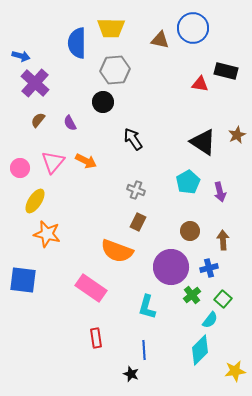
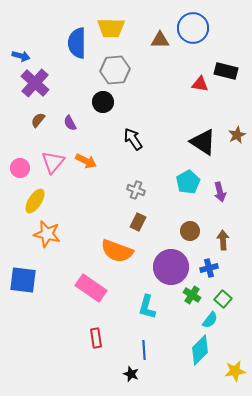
brown triangle: rotated 12 degrees counterclockwise
green cross: rotated 18 degrees counterclockwise
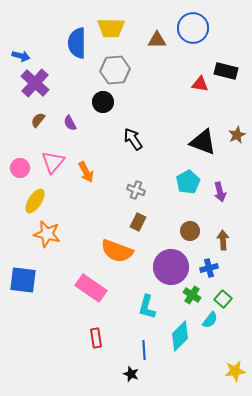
brown triangle: moved 3 px left
black triangle: rotated 12 degrees counterclockwise
orange arrow: moved 11 px down; rotated 35 degrees clockwise
cyan diamond: moved 20 px left, 14 px up
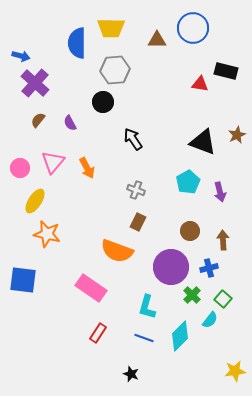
orange arrow: moved 1 px right, 4 px up
green cross: rotated 12 degrees clockwise
red rectangle: moved 2 px right, 5 px up; rotated 42 degrees clockwise
blue line: moved 12 px up; rotated 66 degrees counterclockwise
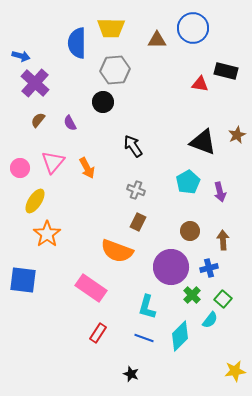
black arrow: moved 7 px down
orange star: rotated 24 degrees clockwise
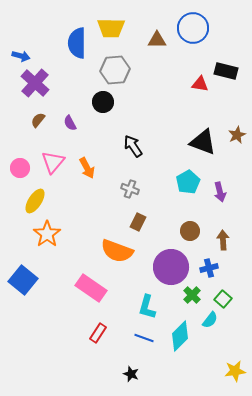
gray cross: moved 6 px left, 1 px up
blue square: rotated 32 degrees clockwise
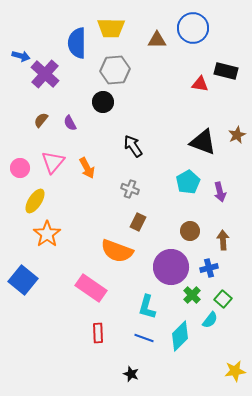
purple cross: moved 10 px right, 9 px up
brown semicircle: moved 3 px right
red rectangle: rotated 36 degrees counterclockwise
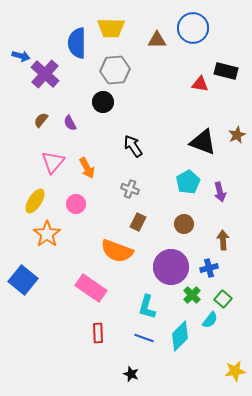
pink circle: moved 56 px right, 36 px down
brown circle: moved 6 px left, 7 px up
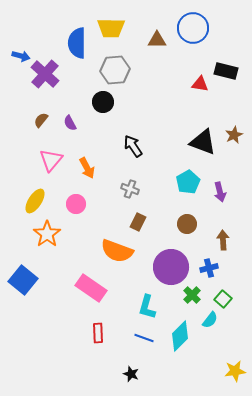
brown star: moved 3 px left
pink triangle: moved 2 px left, 2 px up
brown circle: moved 3 px right
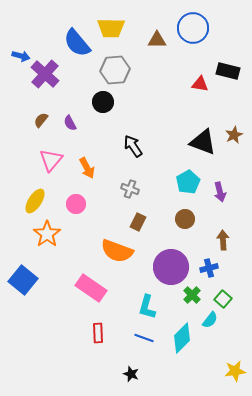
blue semicircle: rotated 40 degrees counterclockwise
black rectangle: moved 2 px right
brown circle: moved 2 px left, 5 px up
cyan diamond: moved 2 px right, 2 px down
